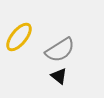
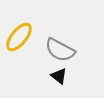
gray semicircle: rotated 60 degrees clockwise
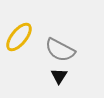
black triangle: rotated 24 degrees clockwise
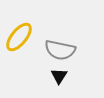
gray semicircle: rotated 16 degrees counterclockwise
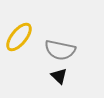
black triangle: rotated 18 degrees counterclockwise
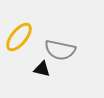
black triangle: moved 17 px left, 7 px up; rotated 30 degrees counterclockwise
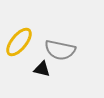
yellow ellipse: moved 5 px down
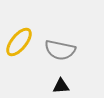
black triangle: moved 19 px right, 17 px down; rotated 18 degrees counterclockwise
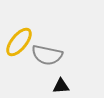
gray semicircle: moved 13 px left, 5 px down
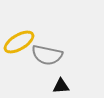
yellow ellipse: rotated 20 degrees clockwise
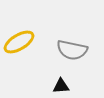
gray semicircle: moved 25 px right, 5 px up
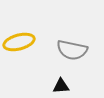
yellow ellipse: rotated 16 degrees clockwise
